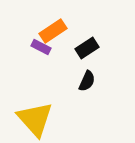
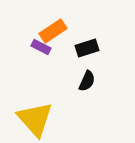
black rectangle: rotated 15 degrees clockwise
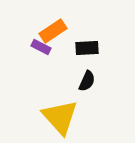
black rectangle: rotated 15 degrees clockwise
yellow triangle: moved 25 px right, 2 px up
